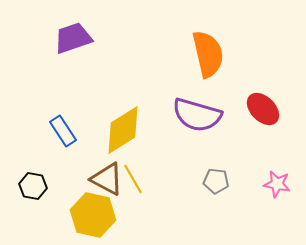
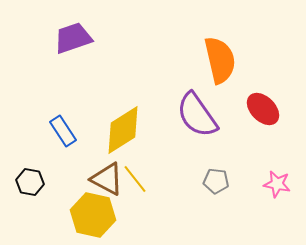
orange semicircle: moved 12 px right, 6 px down
purple semicircle: rotated 39 degrees clockwise
yellow line: moved 2 px right; rotated 8 degrees counterclockwise
black hexagon: moved 3 px left, 4 px up
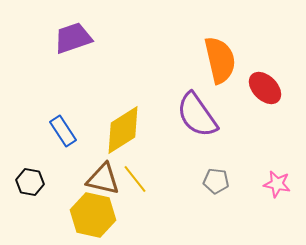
red ellipse: moved 2 px right, 21 px up
brown triangle: moved 4 px left; rotated 15 degrees counterclockwise
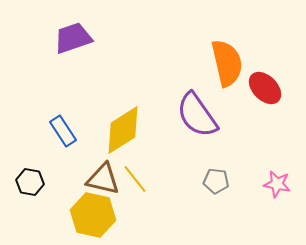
orange semicircle: moved 7 px right, 3 px down
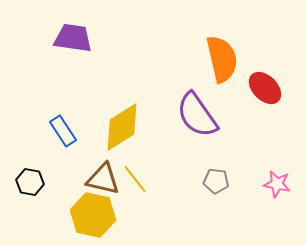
purple trapezoid: rotated 27 degrees clockwise
orange semicircle: moved 5 px left, 4 px up
yellow diamond: moved 1 px left, 3 px up
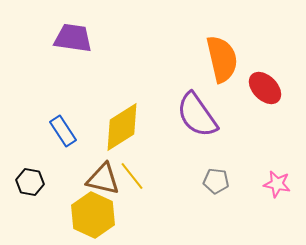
yellow line: moved 3 px left, 3 px up
yellow hexagon: rotated 12 degrees clockwise
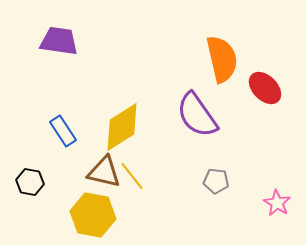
purple trapezoid: moved 14 px left, 3 px down
brown triangle: moved 1 px right, 7 px up
pink star: moved 19 px down; rotated 20 degrees clockwise
yellow hexagon: rotated 15 degrees counterclockwise
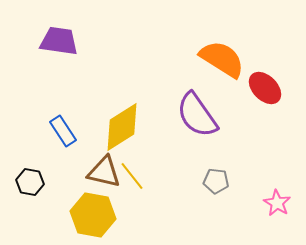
orange semicircle: rotated 45 degrees counterclockwise
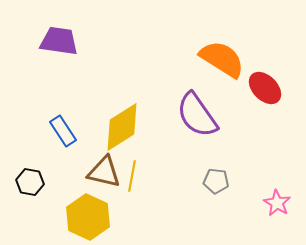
yellow line: rotated 48 degrees clockwise
yellow hexagon: moved 5 px left, 2 px down; rotated 15 degrees clockwise
